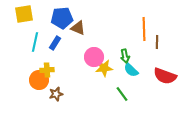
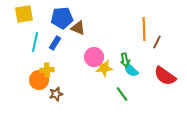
brown line: rotated 24 degrees clockwise
green arrow: moved 4 px down
red semicircle: rotated 15 degrees clockwise
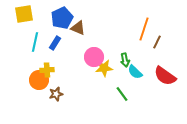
blue pentagon: rotated 20 degrees counterclockwise
orange line: rotated 20 degrees clockwise
cyan semicircle: moved 4 px right, 2 px down
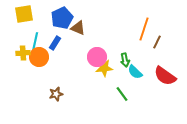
pink circle: moved 3 px right
yellow cross: moved 24 px left, 17 px up
orange circle: moved 23 px up
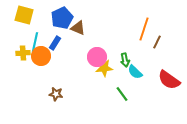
yellow square: moved 1 px down; rotated 24 degrees clockwise
orange circle: moved 2 px right, 1 px up
red semicircle: moved 4 px right, 4 px down
brown star: rotated 24 degrees clockwise
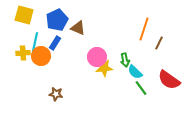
blue pentagon: moved 5 px left, 2 px down
brown line: moved 2 px right, 1 px down
green line: moved 19 px right, 6 px up
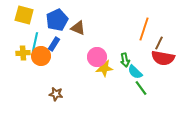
blue rectangle: moved 1 px left, 1 px down
red semicircle: moved 6 px left, 22 px up; rotated 25 degrees counterclockwise
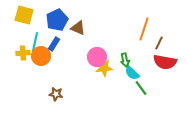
red semicircle: moved 2 px right, 4 px down
cyan semicircle: moved 3 px left, 1 px down
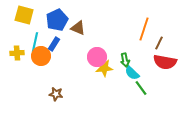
yellow cross: moved 6 px left
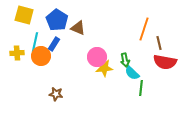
blue pentagon: rotated 15 degrees counterclockwise
brown line: rotated 40 degrees counterclockwise
green line: rotated 42 degrees clockwise
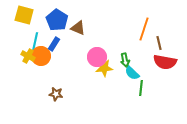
yellow cross: moved 11 px right, 3 px down; rotated 32 degrees clockwise
